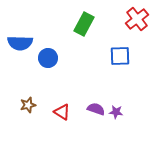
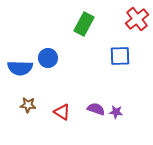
blue semicircle: moved 25 px down
brown star: rotated 21 degrees clockwise
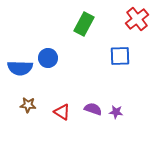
purple semicircle: moved 3 px left
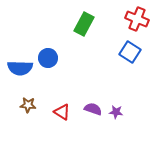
red cross: rotated 30 degrees counterclockwise
blue square: moved 10 px right, 4 px up; rotated 35 degrees clockwise
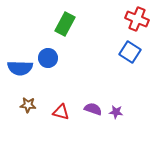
green rectangle: moved 19 px left
red triangle: moved 1 px left; rotated 18 degrees counterclockwise
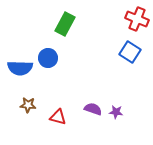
red triangle: moved 3 px left, 5 px down
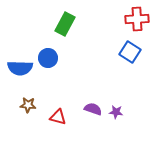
red cross: rotated 25 degrees counterclockwise
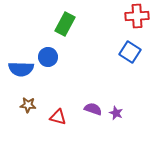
red cross: moved 3 px up
blue circle: moved 1 px up
blue semicircle: moved 1 px right, 1 px down
purple star: moved 1 px down; rotated 16 degrees clockwise
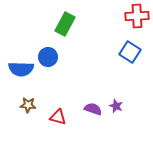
purple star: moved 7 px up
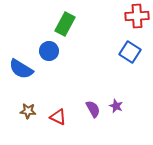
blue circle: moved 1 px right, 6 px up
blue semicircle: rotated 30 degrees clockwise
brown star: moved 6 px down
purple semicircle: rotated 42 degrees clockwise
red triangle: rotated 12 degrees clockwise
